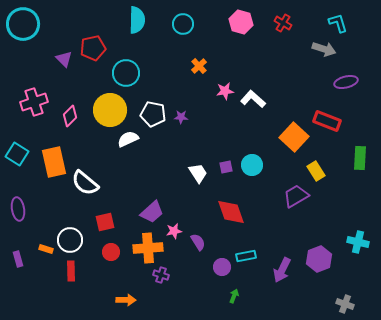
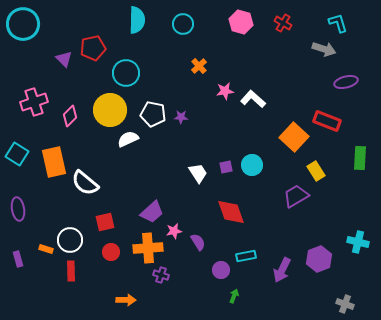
purple circle at (222, 267): moved 1 px left, 3 px down
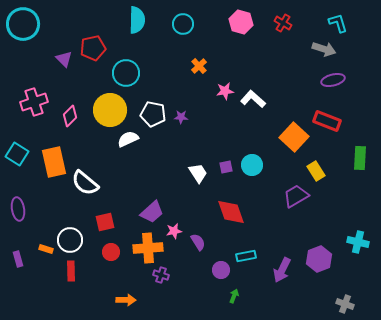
purple ellipse at (346, 82): moved 13 px left, 2 px up
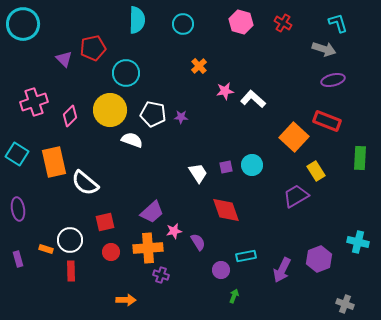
white semicircle at (128, 139): moved 4 px right, 1 px down; rotated 45 degrees clockwise
red diamond at (231, 212): moved 5 px left, 2 px up
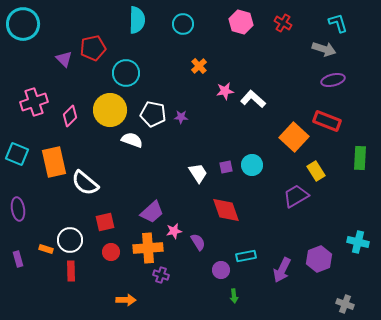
cyan square at (17, 154): rotated 10 degrees counterclockwise
green arrow at (234, 296): rotated 152 degrees clockwise
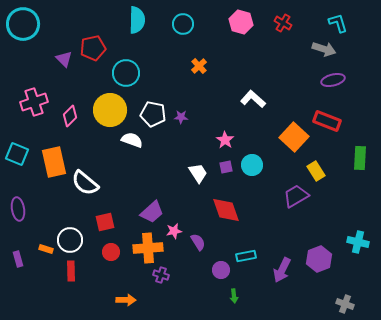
pink star at (225, 91): moved 49 px down; rotated 30 degrees counterclockwise
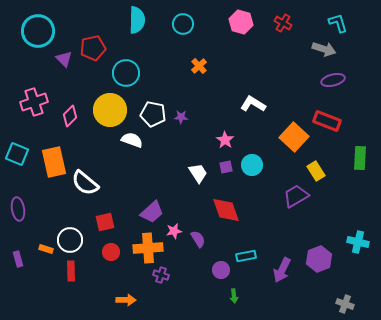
cyan circle at (23, 24): moved 15 px right, 7 px down
white L-shape at (253, 99): moved 5 px down; rotated 10 degrees counterclockwise
purple semicircle at (198, 242): moved 3 px up
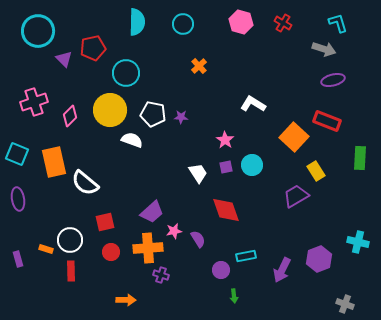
cyan semicircle at (137, 20): moved 2 px down
purple ellipse at (18, 209): moved 10 px up
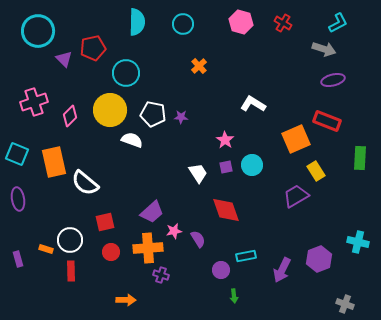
cyan L-shape at (338, 23): rotated 80 degrees clockwise
orange square at (294, 137): moved 2 px right, 2 px down; rotated 24 degrees clockwise
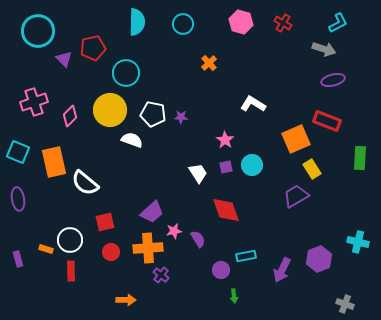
orange cross at (199, 66): moved 10 px right, 3 px up
cyan square at (17, 154): moved 1 px right, 2 px up
yellow rectangle at (316, 171): moved 4 px left, 2 px up
purple cross at (161, 275): rotated 21 degrees clockwise
